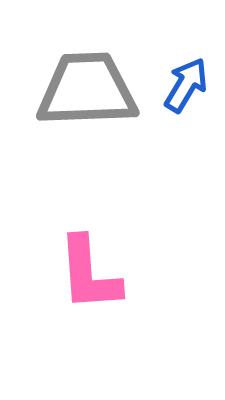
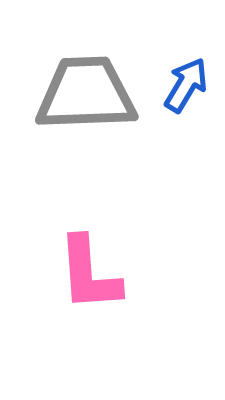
gray trapezoid: moved 1 px left, 4 px down
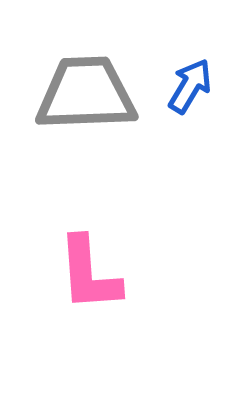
blue arrow: moved 4 px right, 1 px down
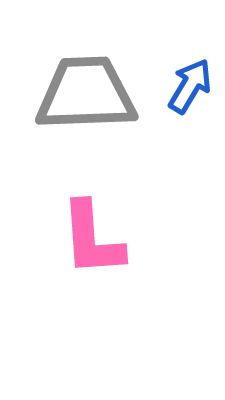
pink L-shape: moved 3 px right, 35 px up
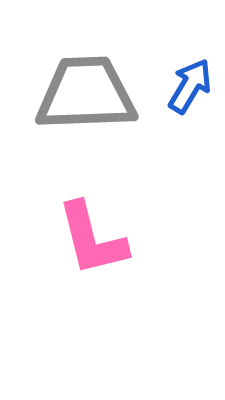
pink L-shape: rotated 10 degrees counterclockwise
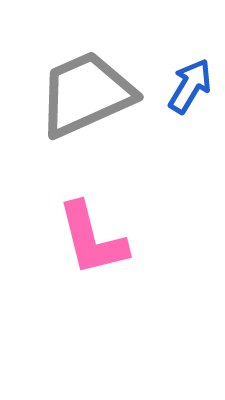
gray trapezoid: rotated 22 degrees counterclockwise
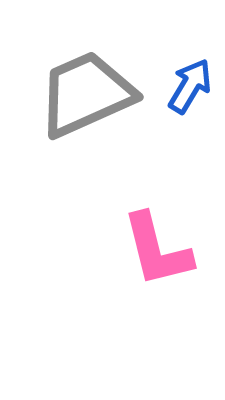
pink L-shape: moved 65 px right, 11 px down
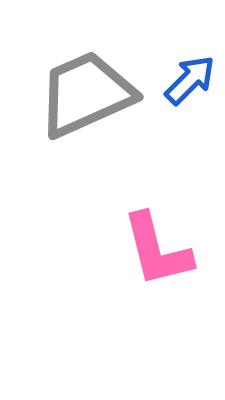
blue arrow: moved 6 px up; rotated 14 degrees clockwise
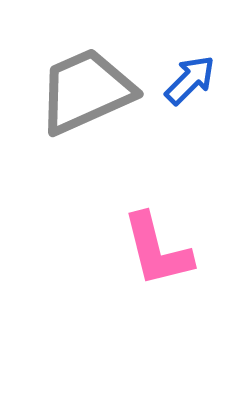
gray trapezoid: moved 3 px up
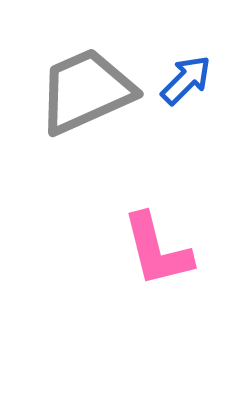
blue arrow: moved 4 px left
